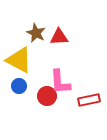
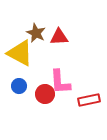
yellow triangle: moved 1 px right, 7 px up
red circle: moved 2 px left, 2 px up
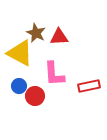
pink L-shape: moved 6 px left, 8 px up
red circle: moved 10 px left, 2 px down
red rectangle: moved 14 px up
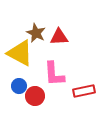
red rectangle: moved 5 px left, 5 px down
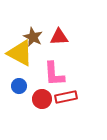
brown star: moved 3 px left, 4 px down
red rectangle: moved 18 px left, 6 px down
red circle: moved 7 px right, 3 px down
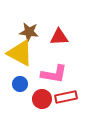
brown star: moved 4 px left, 5 px up; rotated 18 degrees counterclockwise
pink L-shape: rotated 76 degrees counterclockwise
blue circle: moved 1 px right, 2 px up
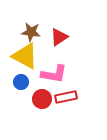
brown star: moved 2 px right
red triangle: rotated 30 degrees counterclockwise
yellow triangle: moved 5 px right, 3 px down
blue circle: moved 1 px right, 2 px up
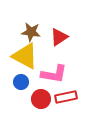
red circle: moved 1 px left
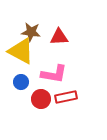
red triangle: rotated 30 degrees clockwise
yellow triangle: moved 4 px left, 5 px up
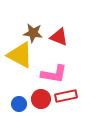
brown star: moved 2 px right, 1 px down
red triangle: rotated 24 degrees clockwise
yellow triangle: moved 1 px left, 4 px down
blue circle: moved 2 px left, 22 px down
red rectangle: moved 1 px up
